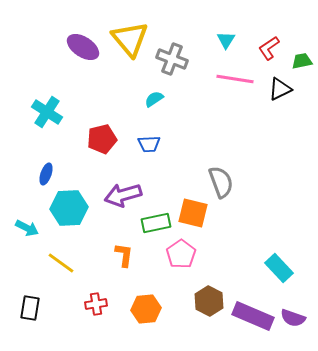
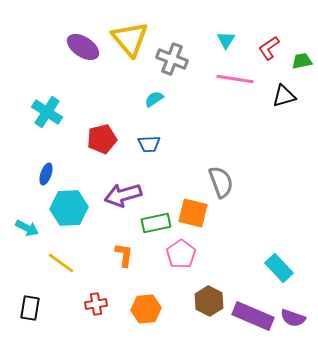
black triangle: moved 4 px right, 7 px down; rotated 10 degrees clockwise
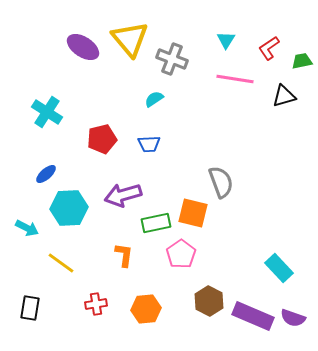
blue ellipse: rotated 30 degrees clockwise
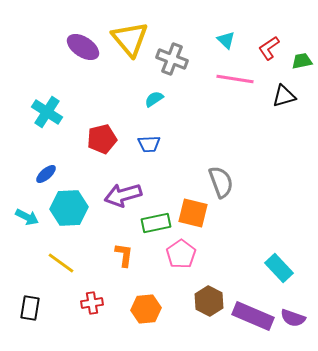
cyan triangle: rotated 18 degrees counterclockwise
cyan arrow: moved 11 px up
red cross: moved 4 px left, 1 px up
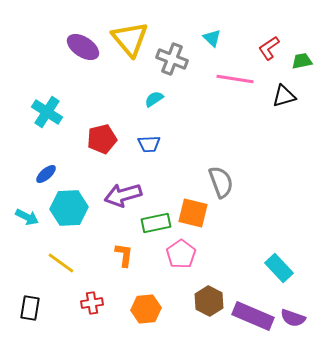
cyan triangle: moved 14 px left, 2 px up
